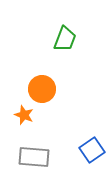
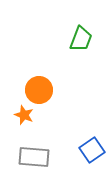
green trapezoid: moved 16 px right
orange circle: moved 3 px left, 1 px down
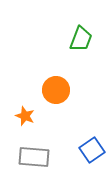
orange circle: moved 17 px right
orange star: moved 1 px right, 1 px down
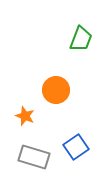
blue square: moved 16 px left, 3 px up
gray rectangle: rotated 12 degrees clockwise
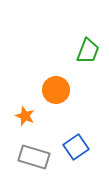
green trapezoid: moved 7 px right, 12 px down
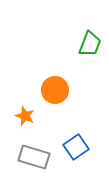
green trapezoid: moved 2 px right, 7 px up
orange circle: moved 1 px left
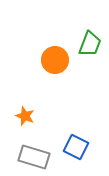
orange circle: moved 30 px up
blue square: rotated 30 degrees counterclockwise
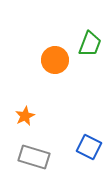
orange star: rotated 24 degrees clockwise
blue square: moved 13 px right
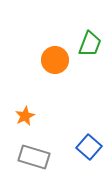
blue square: rotated 15 degrees clockwise
